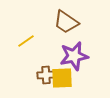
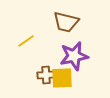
brown trapezoid: rotated 20 degrees counterclockwise
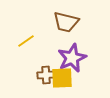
purple star: moved 2 px left, 2 px down; rotated 12 degrees counterclockwise
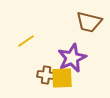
brown trapezoid: moved 23 px right
brown cross: rotated 12 degrees clockwise
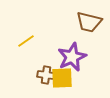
purple star: moved 1 px up
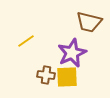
purple star: moved 4 px up
yellow square: moved 5 px right, 1 px up
